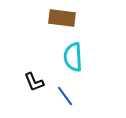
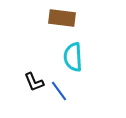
blue line: moved 6 px left, 5 px up
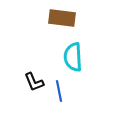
blue line: rotated 25 degrees clockwise
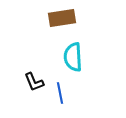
brown rectangle: rotated 16 degrees counterclockwise
blue line: moved 1 px right, 2 px down
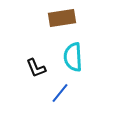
black L-shape: moved 2 px right, 14 px up
blue line: rotated 50 degrees clockwise
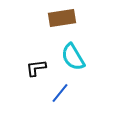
cyan semicircle: rotated 28 degrees counterclockwise
black L-shape: rotated 105 degrees clockwise
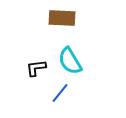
brown rectangle: rotated 12 degrees clockwise
cyan semicircle: moved 3 px left, 4 px down
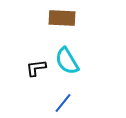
cyan semicircle: moved 3 px left
blue line: moved 3 px right, 10 px down
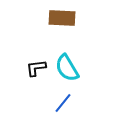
cyan semicircle: moved 7 px down
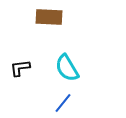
brown rectangle: moved 13 px left, 1 px up
black L-shape: moved 16 px left
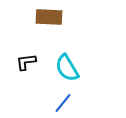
black L-shape: moved 6 px right, 6 px up
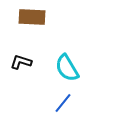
brown rectangle: moved 17 px left
black L-shape: moved 5 px left; rotated 25 degrees clockwise
